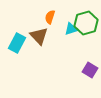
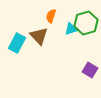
orange semicircle: moved 1 px right, 1 px up
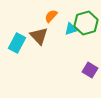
orange semicircle: rotated 24 degrees clockwise
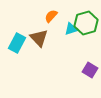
brown triangle: moved 2 px down
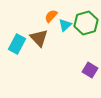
cyan triangle: moved 6 px left, 4 px up; rotated 24 degrees counterclockwise
cyan rectangle: moved 1 px down
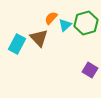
orange semicircle: moved 2 px down
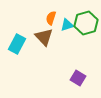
orange semicircle: rotated 24 degrees counterclockwise
cyan triangle: moved 2 px right; rotated 24 degrees clockwise
brown triangle: moved 5 px right, 1 px up
purple square: moved 12 px left, 8 px down
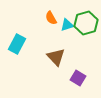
orange semicircle: rotated 48 degrees counterclockwise
brown triangle: moved 12 px right, 20 px down
